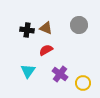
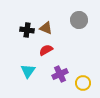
gray circle: moved 5 px up
purple cross: rotated 28 degrees clockwise
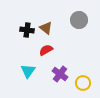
brown triangle: rotated 16 degrees clockwise
purple cross: rotated 28 degrees counterclockwise
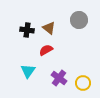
brown triangle: moved 3 px right
purple cross: moved 1 px left, 4 px down
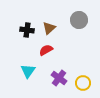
brown triangle: rotated 40 degrees clockwise
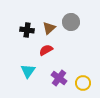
gray circle: moved 8 px left, 2 px down
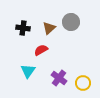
black cross: moved 4 px left, 2 px up
red semicircle: moved 5 px left
